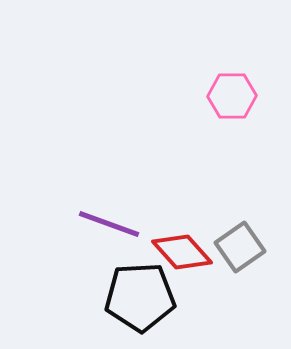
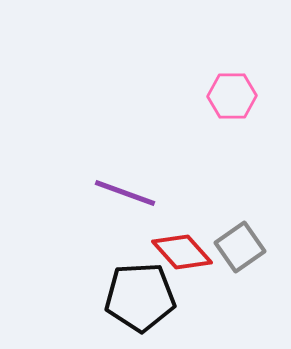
purple line: moved 16 px right, 31 px up
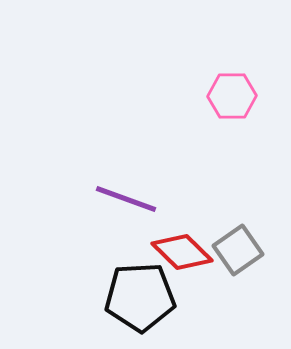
purple line: moved 1 px right, 6 px down
gray square: moved 2 px left, 3 px down
red diamond: rotated 4 degrees counterclockwise
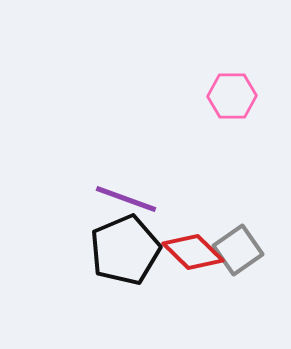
red diamond: moved 11 px right
black pentagon: moved 15 px left, 47 px up; rotated 20 degrees counterclockwise
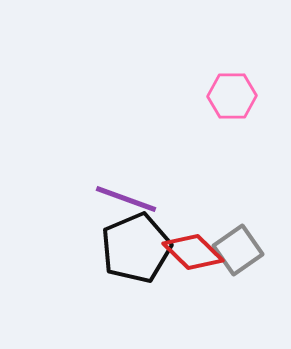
black pentagon: moved 11 px right, 2 px up
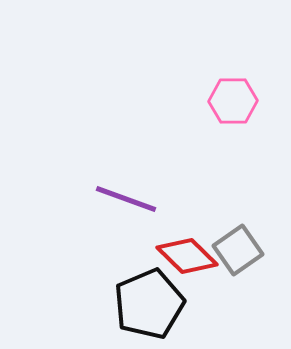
pink hexagon: moved 1 px right, 5 px down
black pentagon: moved 13 px right, 56 px down
red diamond: moved 6 px left, 4 px down
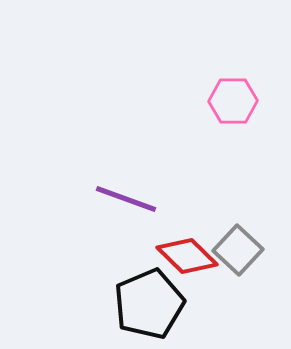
gray square: rotated 12 degrees counterclockwise
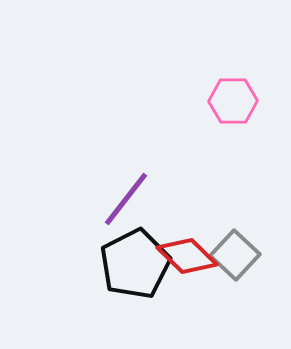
purple line: rotated 72 degrees counterclockwise
gray square: moved 3 px left, 5 px down
black pentagon: moved 14 px left, 40 px up; rotated 4 degrees counterclockwise
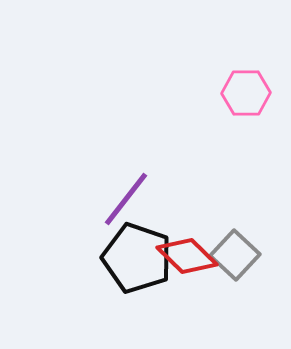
pink hexagon: moved 13 px right, 8 px up
black pentagon: moved 2 px right, 6 px up; rotated 26 degrees counterclockwise
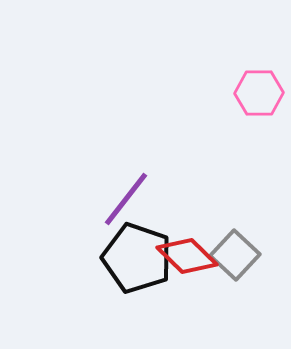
pink hexagon: moved 13 px right
